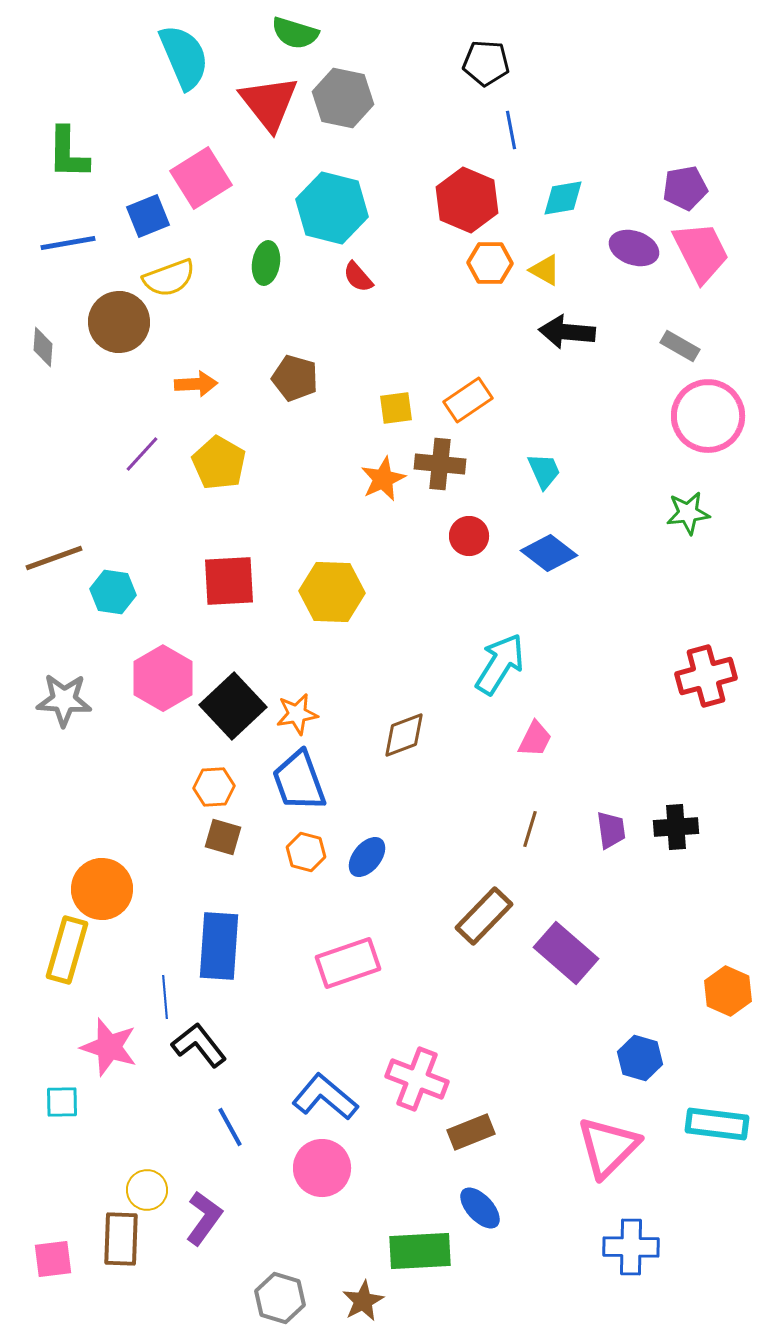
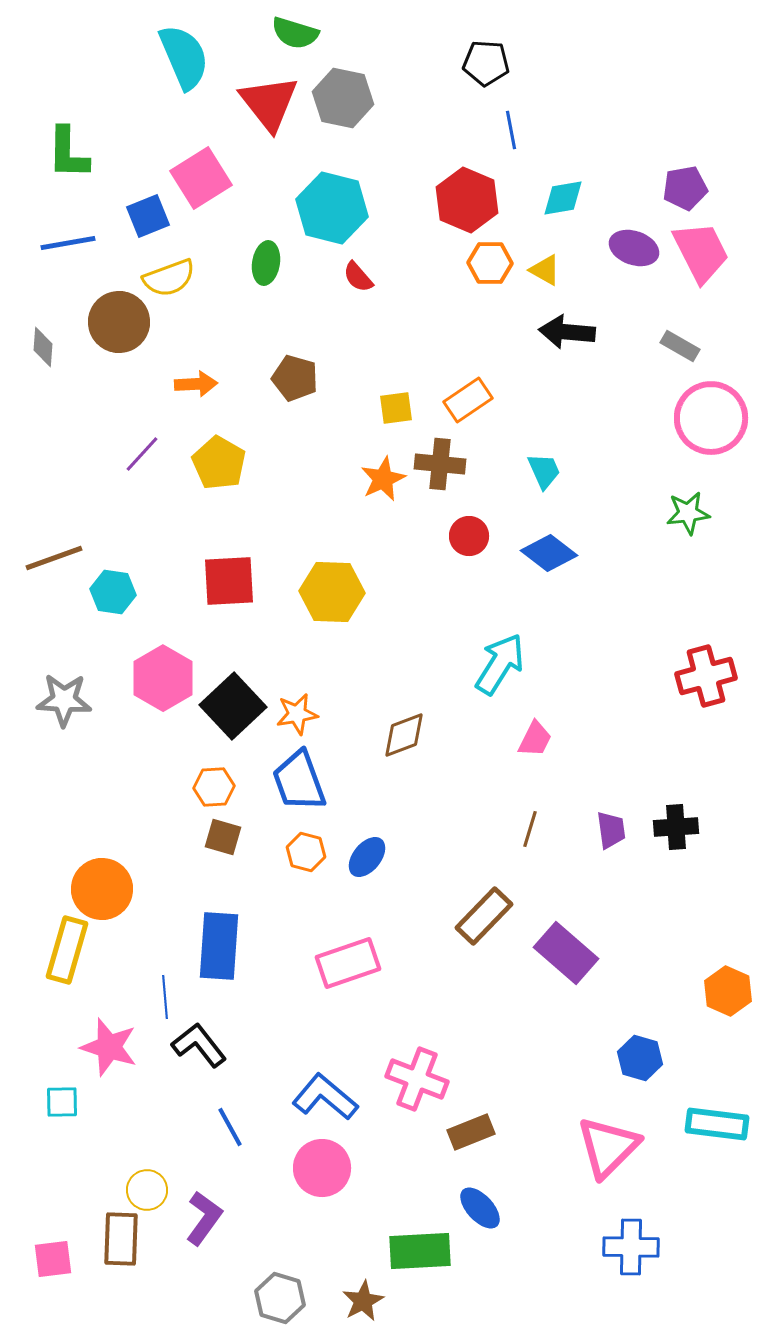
pink circle at (708, 416): moved 3 px right, 2 px down
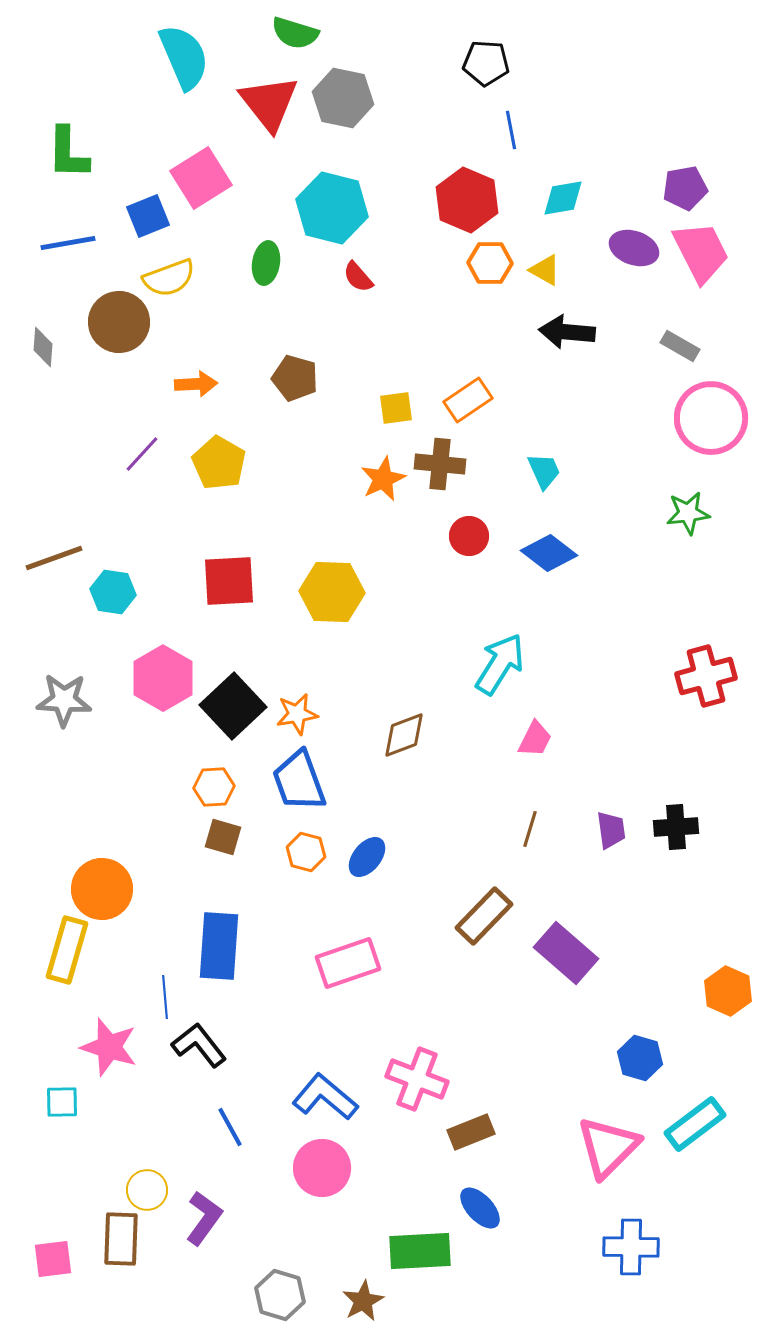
cyan rectangle at (717, 1124): moved 22 px left; rotated 44 degrees counterclockwise
gray hexagon at (280, 1298): moved 3 px up
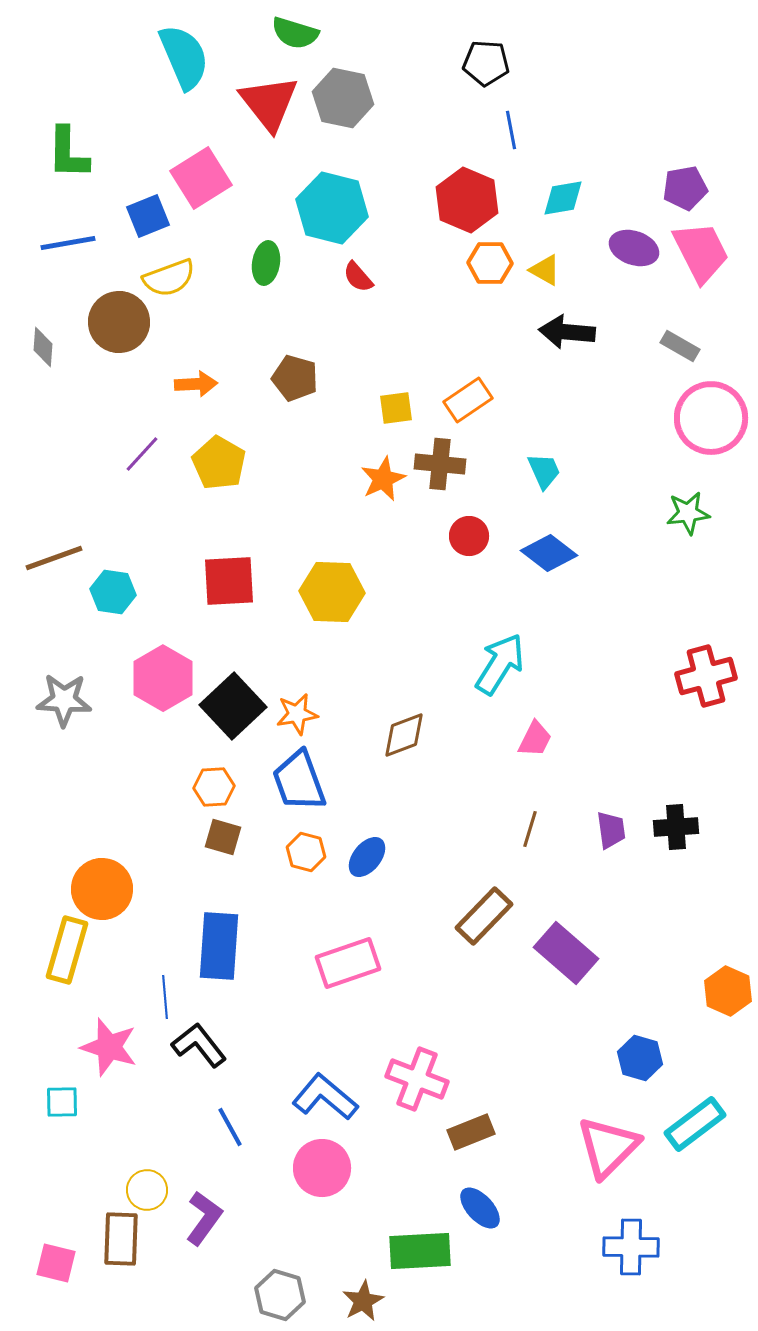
pink square at (53, 1259): moved 3 px right, 4 px down; rotated 21 degrees clockwise
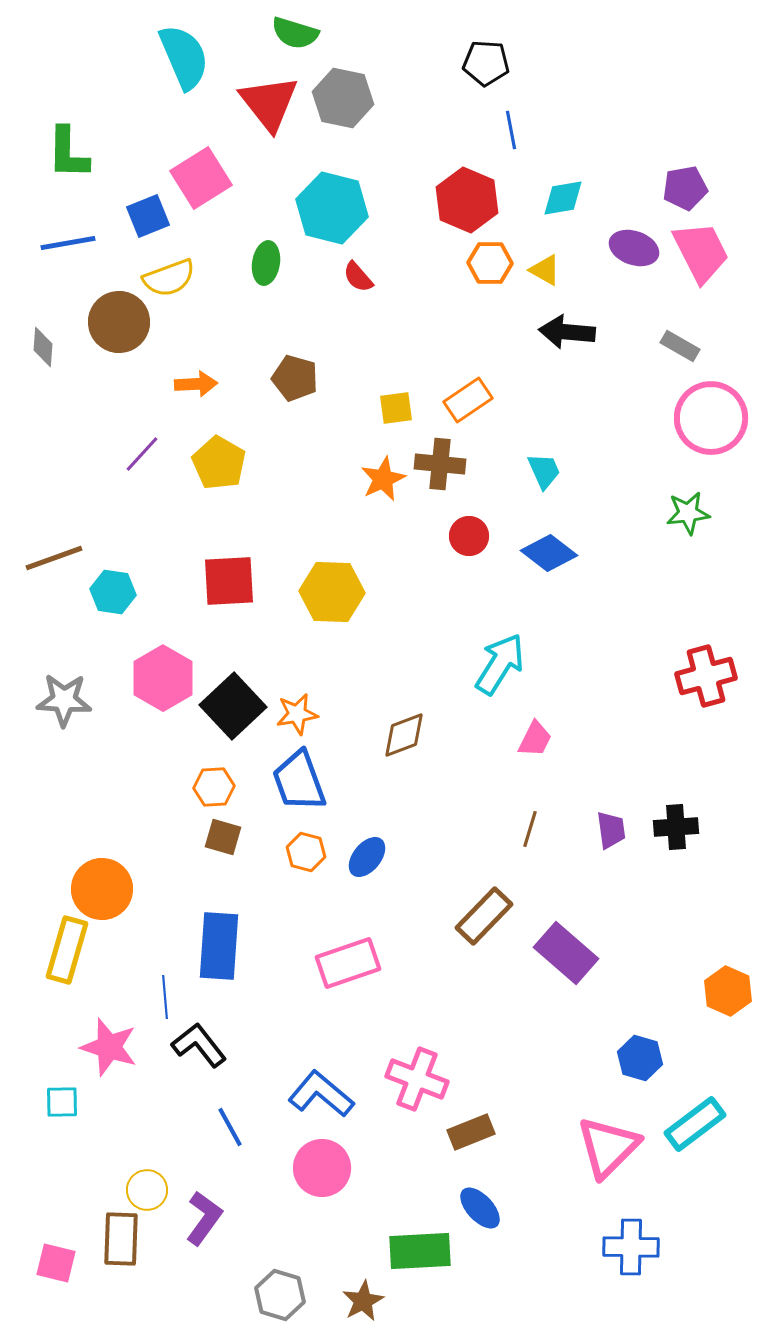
blue L-shape at (325, 1097): moved 4 px left, 3 px up
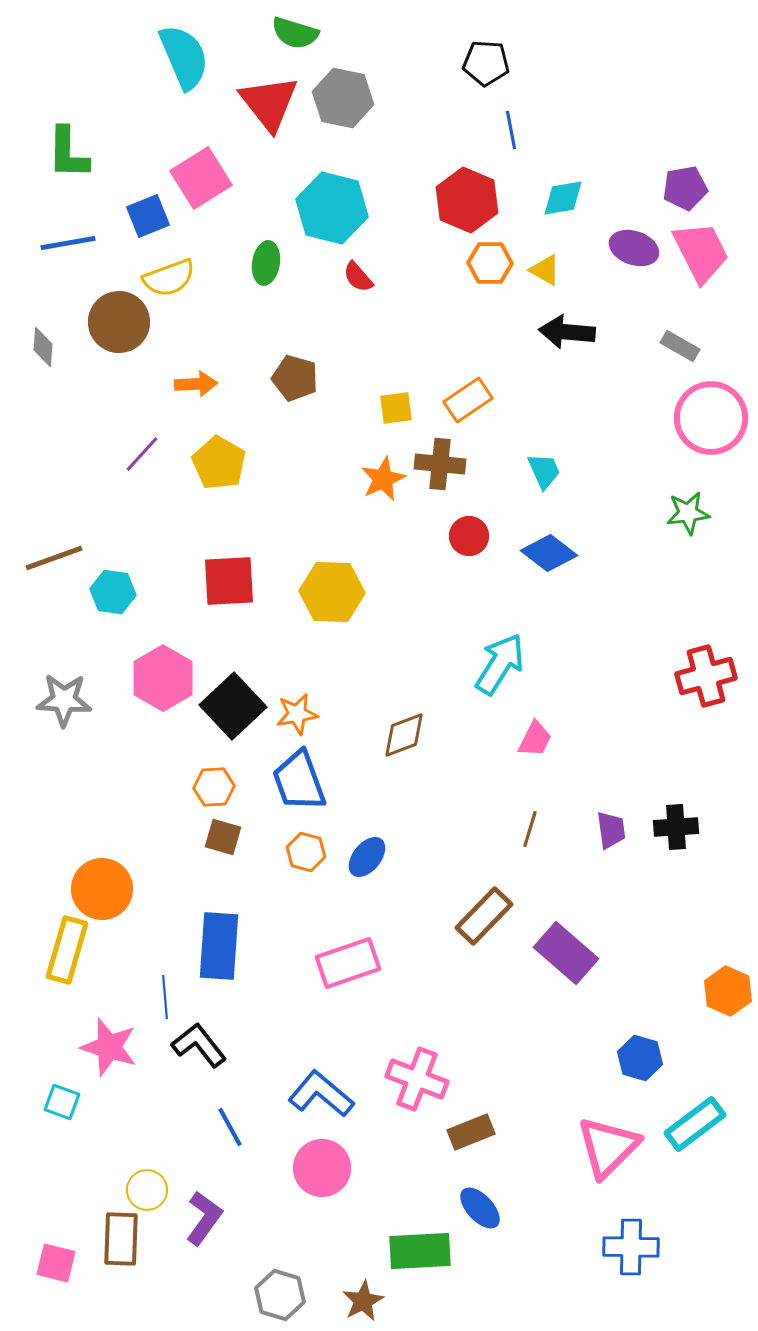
cyan square at (62, 1102): rotated 21 degrees clockwise
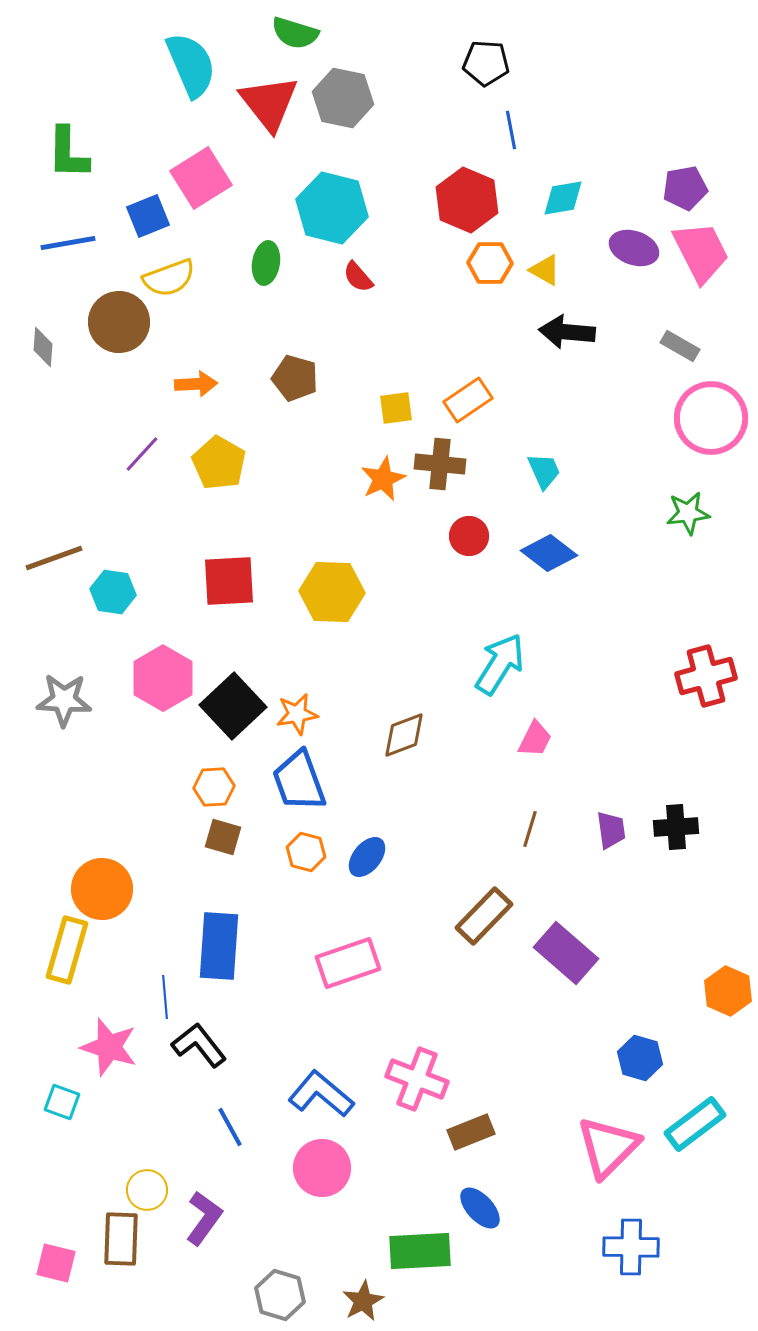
cyan semicircle at (184, 57): moved 7 px right, 8 px down
